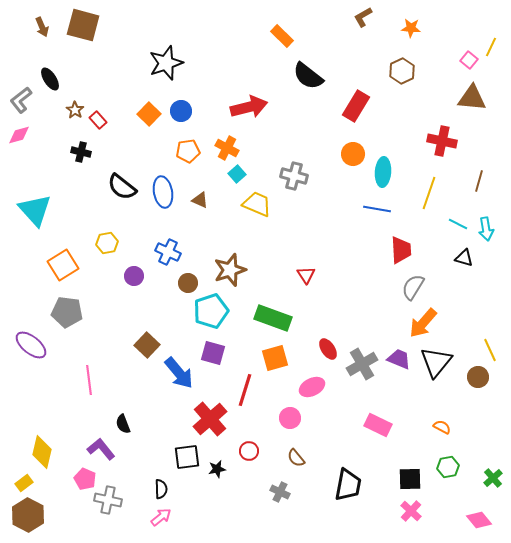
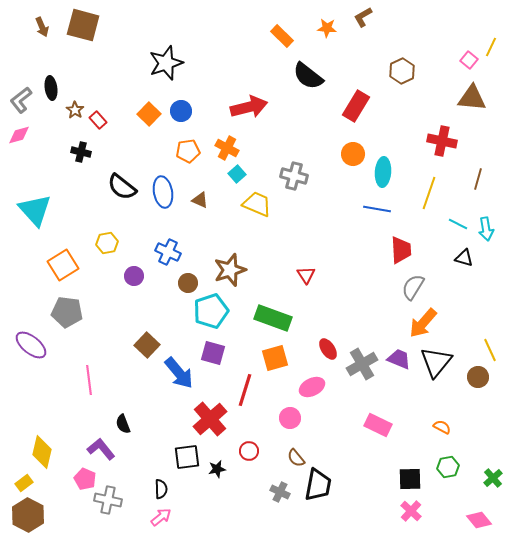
orange star at (411, 28): moved 84 px left
black ellipse at (50, 79): moved 1 px right, 9 px down; rotated 25 degrees clockwise
brown line at (479, 181): moved 1 px left, 2 px up
black trapezoid at (348, 485): moved 30 px left
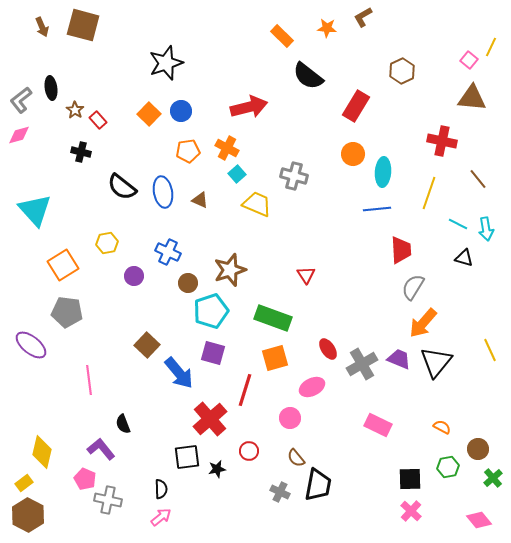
brown line at (478, 179): rotated 55 degrees counterclockwise
blue line at (377, 209): rotated 16 degrees counterclockwise
brown circle at (478, 377): moved 72 px down
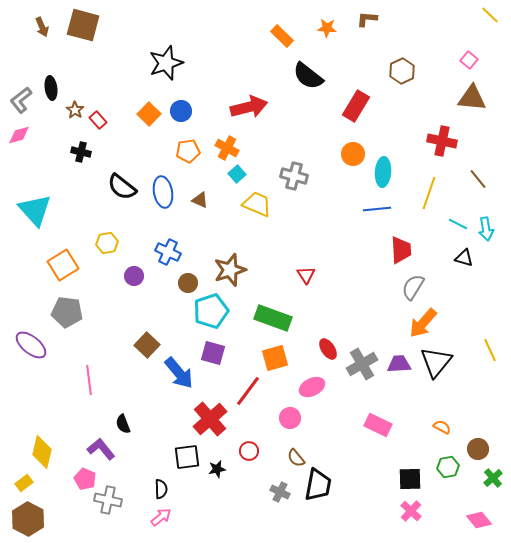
brown L-shape at (363, 17): moved 4 px right, 2 px down; rotated 35 degrees clockwise
yellow line at (491, 47): moved 1 px left, 32 px up; rotated 72 degrees counterclockwise
purple trapezoid at (399, 359): moved 5 px down; rotated 25 degrees counterclockwise
red line at (245, 390): moved 3 px right, 1 px down; rotated 20 degrees clockwise
brown hexagon at (28, 515): moved 4 px down
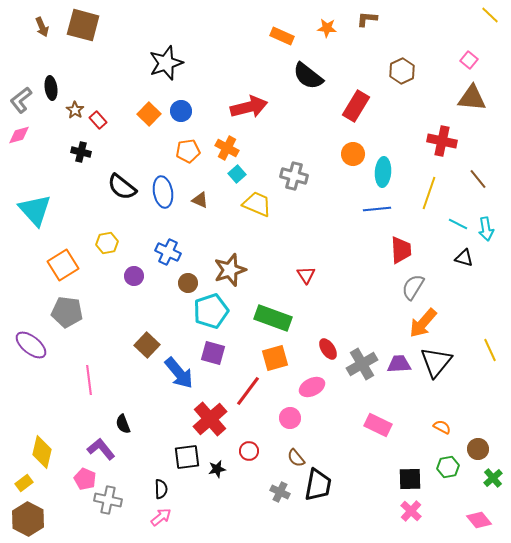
orange rectangle at (282, 36): rotated 20 degrees counterclockwise
